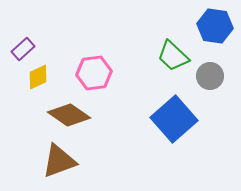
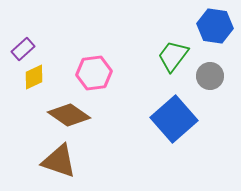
green trapezoid: rotated 84 degrees clockwise
yellow diamond: moved 4 px left
brown triangle: rotated 39 degrees clockwise
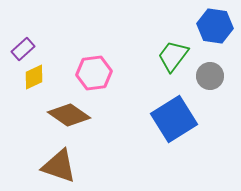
blue square: rotated 9 degrees clockwise
brown triangle: moved 5 px down
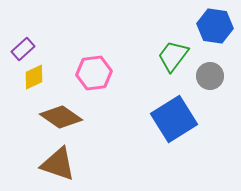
brown diamond: moved 8 px left, 2 px down
brown triangle: moved 1 px left, 2 px up
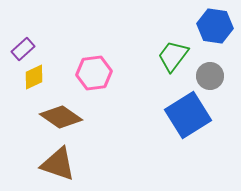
blue square: moved 14 px right, 4 px up
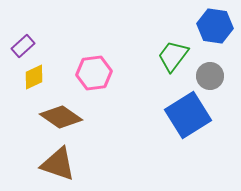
purple rectangle: moved 3 px up
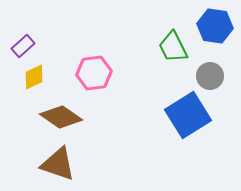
green trapezoid: moved 9 px up; rotated 64 degrees counterclockwise
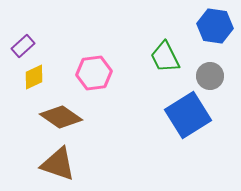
green trapezoid: moved 8 px left, 10 px down
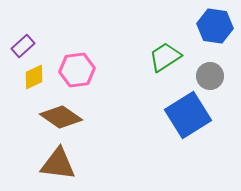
green trapezoid: rotated 84 degrees clockwise
pink hexagon: moved 17 px left, 3 px up
brown triangle: rotated 12 degrees counterclockwise
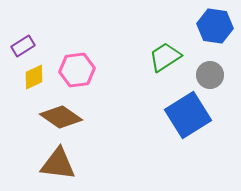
purple rectangle: rotated 10 degrees clockwise
gray circle: moved 1 px up
